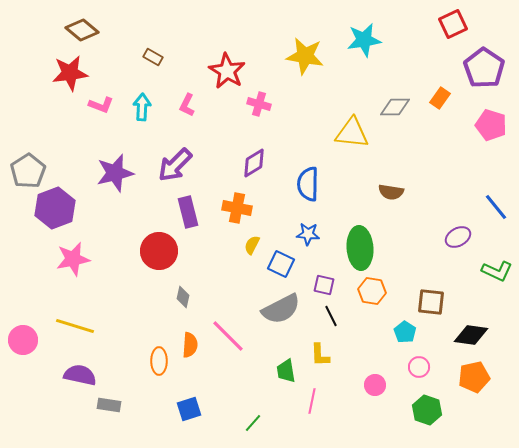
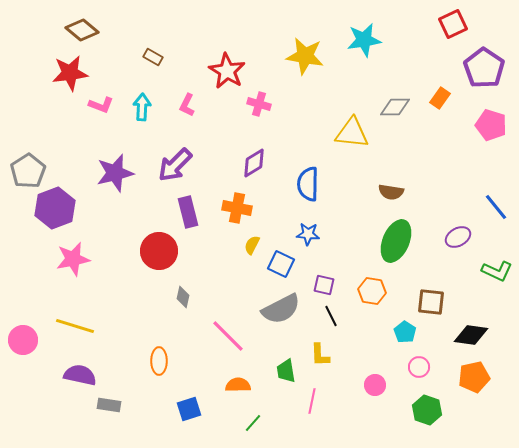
green ellipse at (360, 248): moved 36 px right, 7 px up; rotated 27 degrees clockwise
orange semicircle at (190, 345): moved 48 px right, 40 px down; rotated 95 degrees counterclockwise
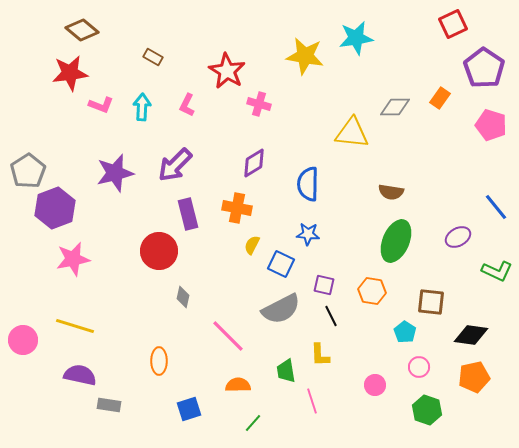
cyan star at (364, 40): moved 8 px left, 2 px up
purple rectangle at (188, 212): moved 2 px down
pink line at (312, 401): rotated 30 degrees counterclockwise
